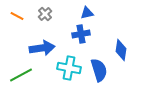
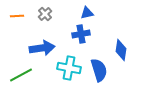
orange line: rotated 32 degrees counterclockwise
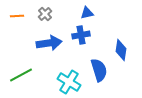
blue cross: moved 1 px down
blue arrow: moved 7 px right, 5 px up
cyan cross: moved 14 px down; rotated 20 degrees clockwise
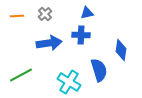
blue cross: rotated 12 degrees clockwise
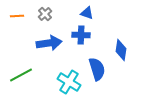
blue triangle: rotated 32 degrees clockwise
blue semicircle: moved 2 px left, 1 px up
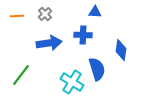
blue triangle: moved 8 px right, 1 px up; rotated 16 degrees counterclockwise
blue cross: moved 2 px right
green line: rotated 25 degrees counterclockwise
cyan cross: moved 3 px right
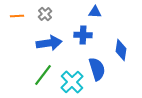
green line: moved 22 px right
cyan cross: rotated 15 degrees clockwise
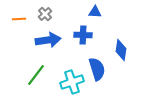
orange line: moved 2 px right, 3 px down
blue arrow: moved 1 px left, 3 px up
green line: moved 7 px left
cyan cross: rotated 25 degrees clockwise
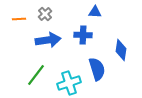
cyan cross: moved 3 px left, 1 px down
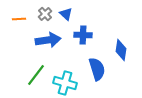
blue triangle: moved 29 px left, 2 px down; rotated 40 degrees clockwise
cyan cross: moved 4 px left; rotated 35 degrees clockwise
